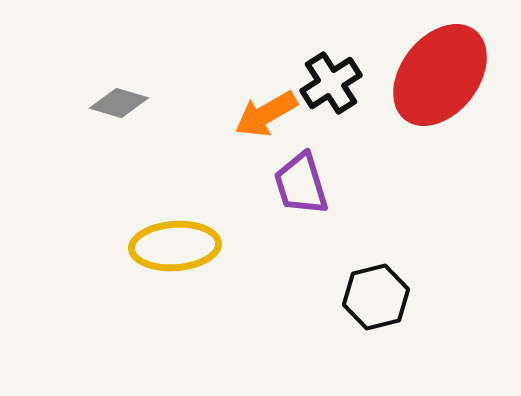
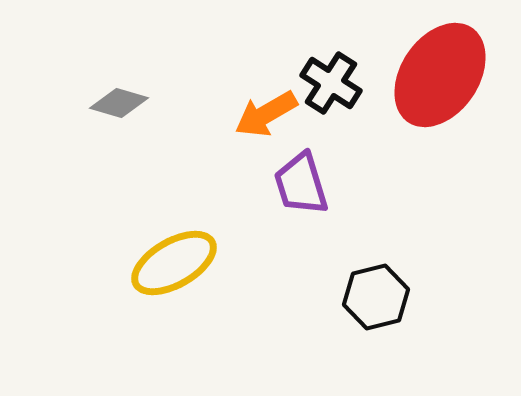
red ellipse: rotated 4 degrees counterclockwise
black cross: rotated 24 degrees counterclockwise
yellow ellipse: moved 1 px left, 17 px down; rotated 26 degrees counterclockwise
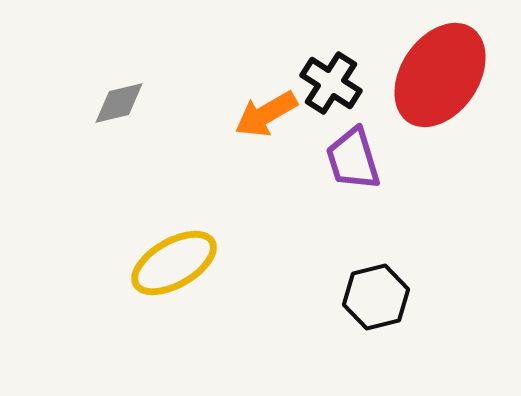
gray diamond: rotated 30 degrees counterclockwise
purple trapezoid: moved 52 px right, 25 px up
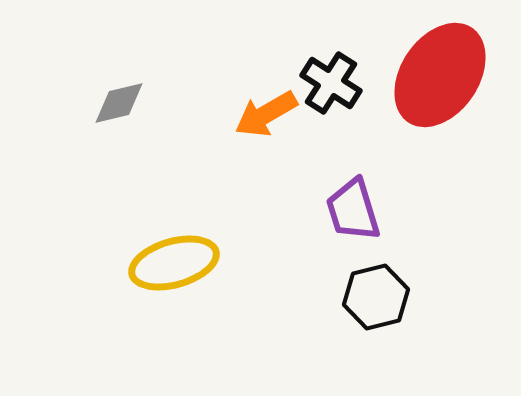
purple trapezoid: moved 51 px down
yellow ellipse: rotated 14 degrees clockwise
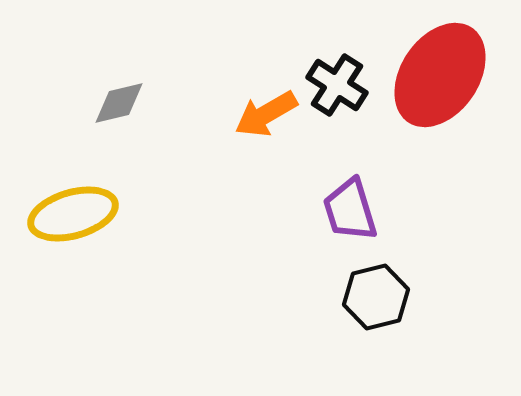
black cross: moved 6 px right, 2 px down
purple trapezoid: moved 3 px left
yellow ellipse: moved 101 px left, 49 px up
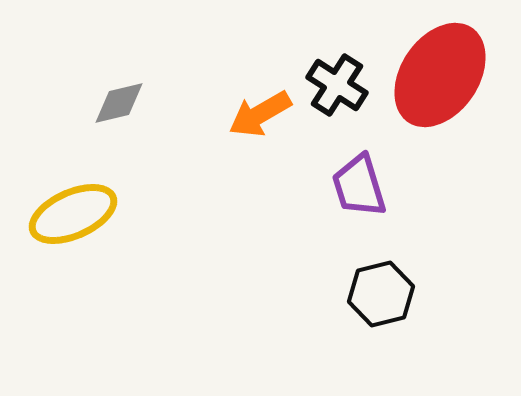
orange arrow: moved 6 px left
purple trapezoid: moved 9 px right, 24 px up
yellow ellipse: rotated 8 degrees counterclockwise
black hexagon: moved 5 px right, 3 px up
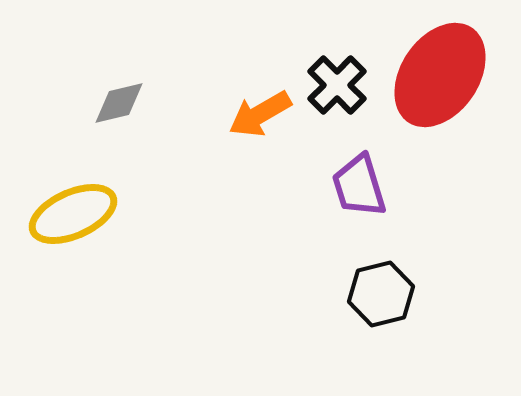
black cross: rotated 12 degrees clockwise
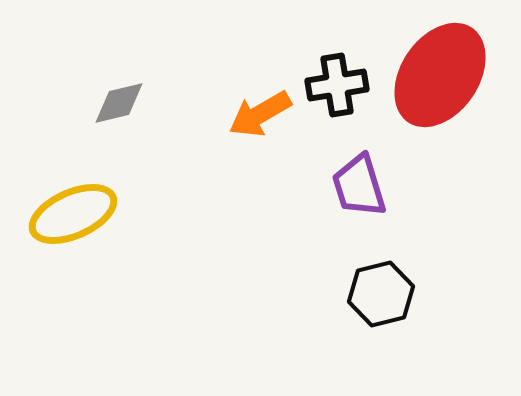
black cross: rotated 36 degrees clockwise
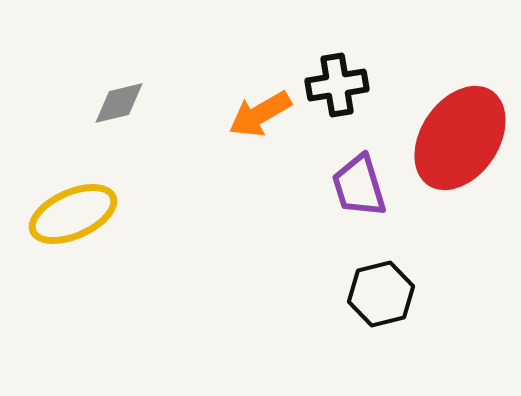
red ellipse: moved 20 px right, 63 px down
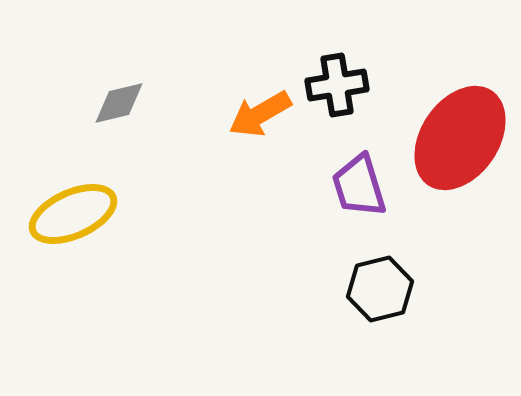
black hexagon: moved 1 px left, 5 px up
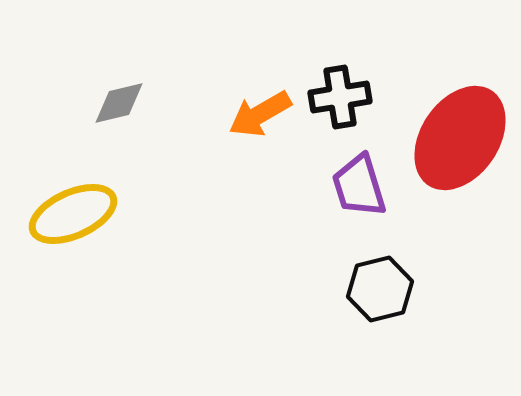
black cross: moved 3 px right, 12 px down
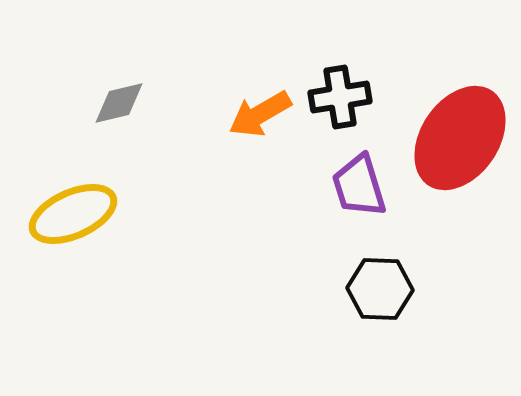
black hexagon: rotated 16 degrees clockwise
